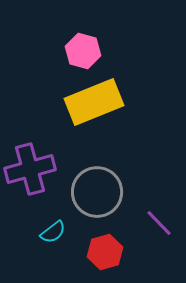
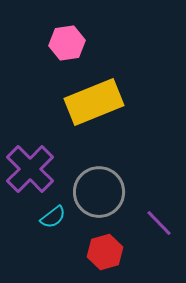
pink hexagon: moved 16 px left, 8 px up; rotated 24 degrees counterclockwise
purple cross: rotated 30 degrees counterclockwise
gray circle: moved 2 px right
cyan semicircle: moved 15 px up
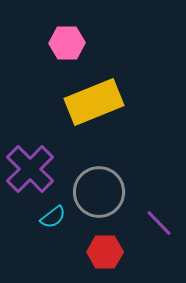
pink hexagon: rotated 8 degrees clockwise
red hexagon: rotated 16 degrees clockwise
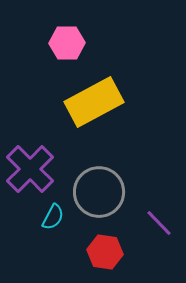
yellow rectangle: rotated 6 degrees counterclockwise
cyan semicircle: rotated 24 degrees counterclockwise
red hexagon: rotated 8 degrees clockwise
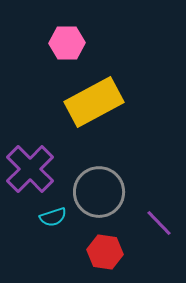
cyan semicircle: rotated 44 degrees clockwise
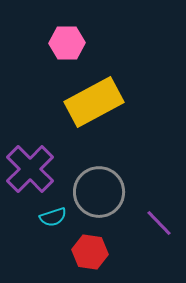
red hexagon: moved 15 px left
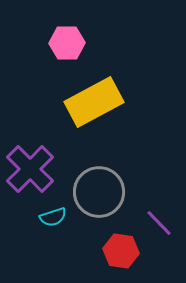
red hexagon: moved 31 px right, 1 px up
